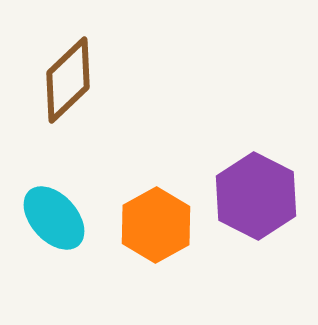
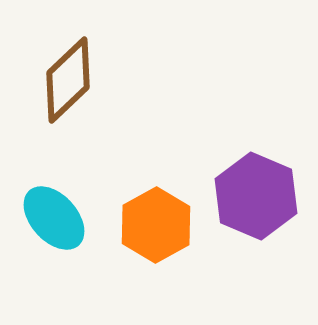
purple hexagon: rotated 4 degrees counterclockwise
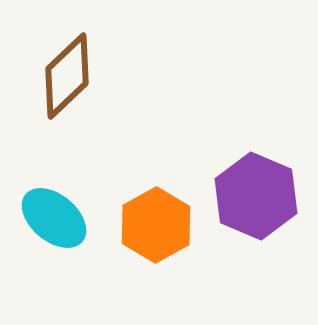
brown diamond: moved 1 px left, 4 px up
cyan ellipse: rotated 8 degrees counterclockwise
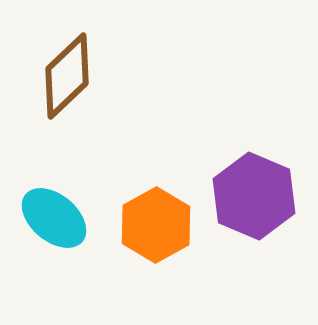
purple hexagon: moved 2 px left
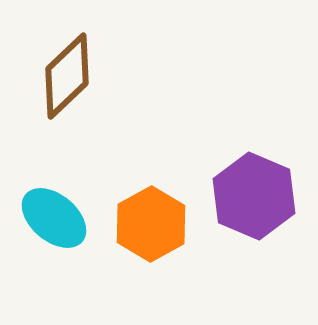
orange hexagon: moved 5 px left, 1 px up
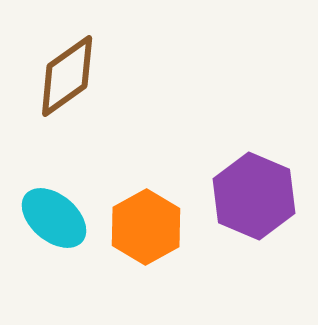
brown diamond: rotated 8 degrees clockwise
orange hexagon: moved 5 px left, 3 px down
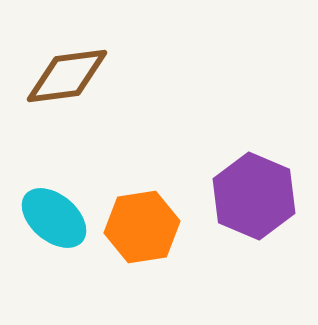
brown diamond: rotated 28 degrees clockwise
orange hexagon: moved 4 px left; rotated 20 degrees clockwise
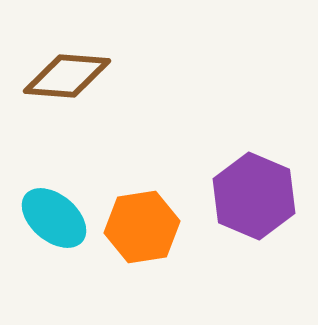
brown diamond: rotated 12 degrees clockwise
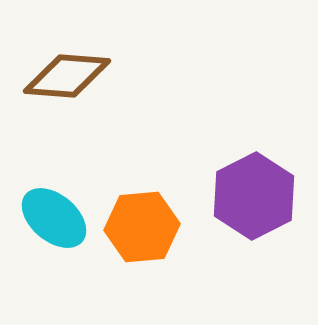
purple hexagon: rotated 10 degrees clockwise
orange hexagon: rotated 4 degrees clockwise
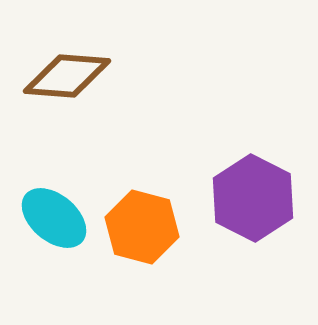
purple hexagon: moved 1 px left, 2 px down; rotated 6 degrees counterclockwise
orange hexagon: rotated 20 degrees clockwise
